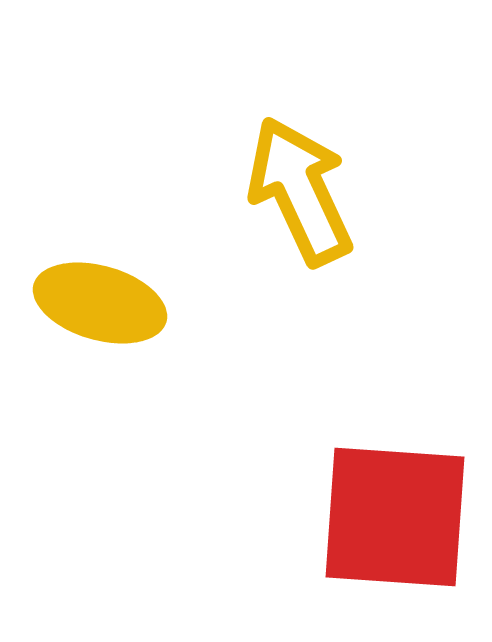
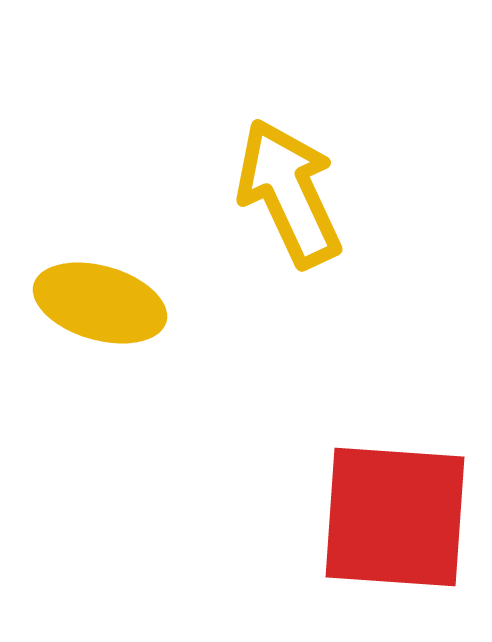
yellow arrow: moved 11 px left, 2 px down
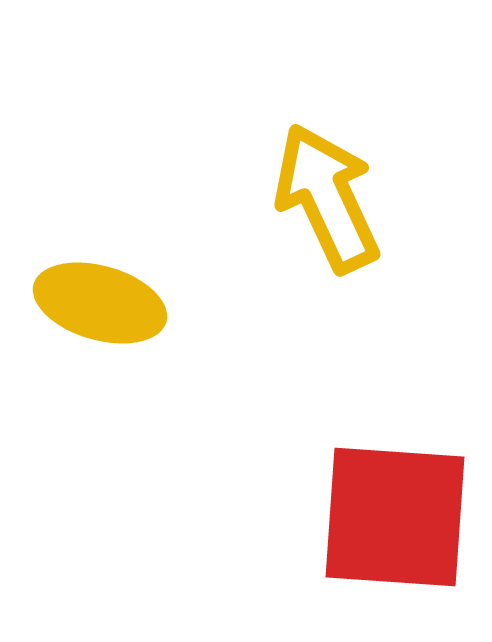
yellow arrow: moved 38 px right, 5 px down
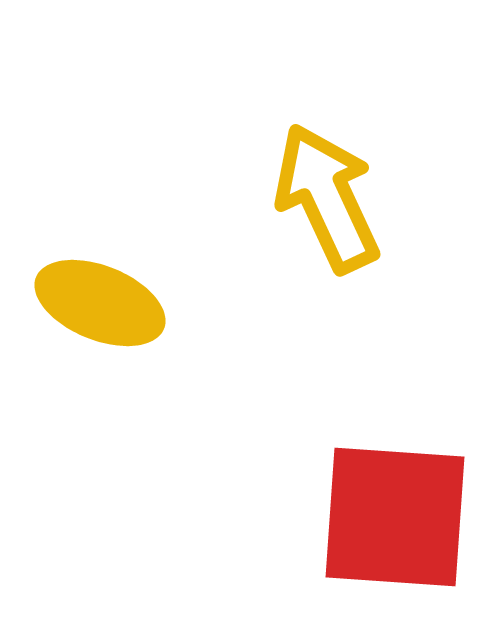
yellow ellipse: rotated 6 degrees clockwise
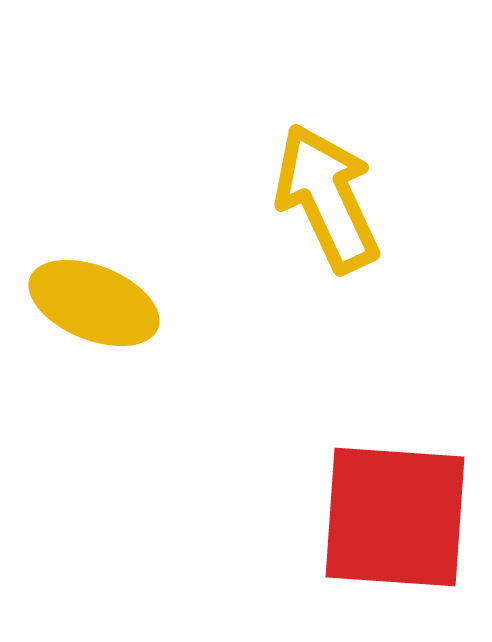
yellow ellipse: moved 6 px left
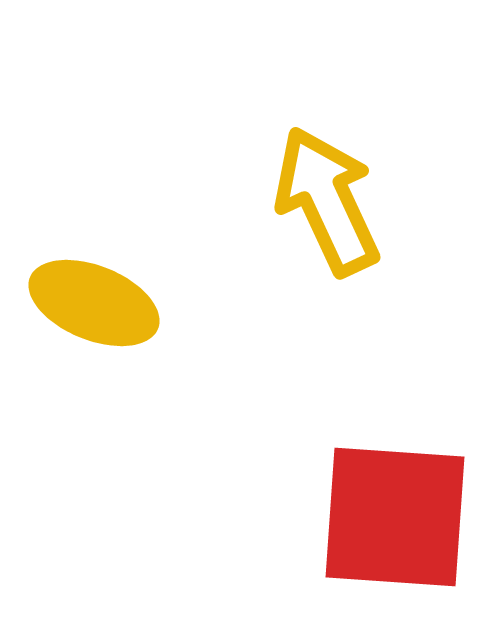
yellow arrow: moved 3 px down
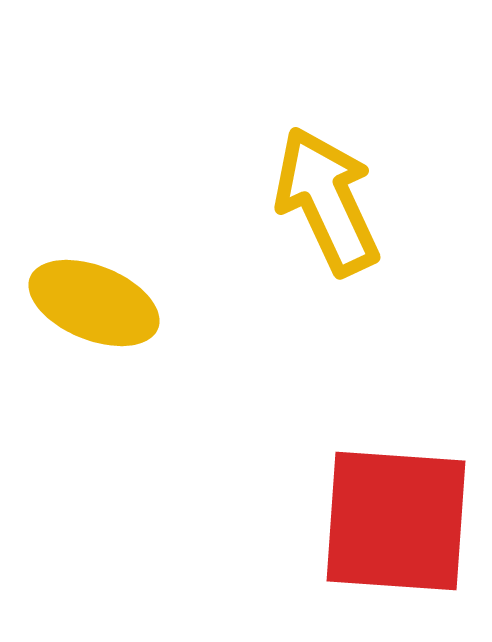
red square: moved 1 px right, 4 px down
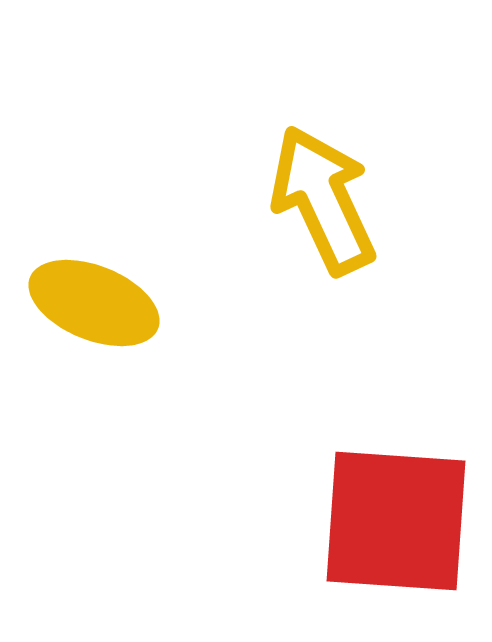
yellow arrow: moved 4 px left, 1 px up
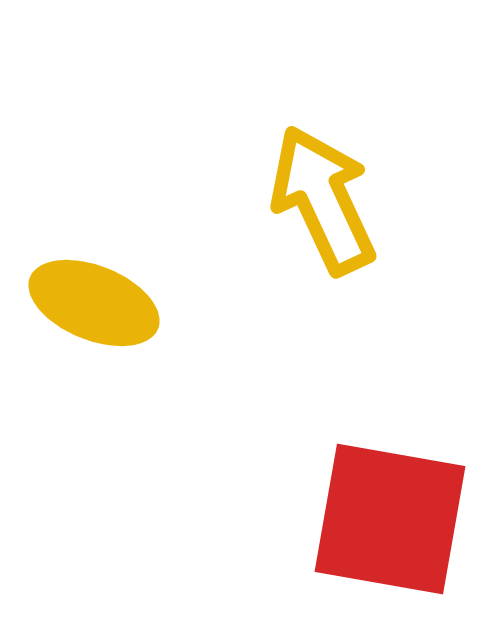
red square: moved 6 px left, 2 px up; rotated 6 degrees clockwise
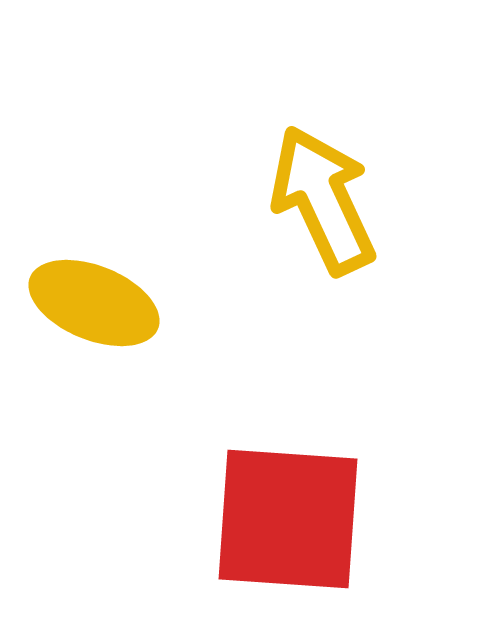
red square: moved 102 px left; rotated 6 degrees counterclockwise
